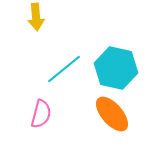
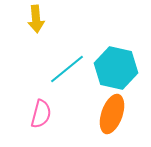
yellow arrow: moved 2 px down
cyan line: moved 3 px right
orange ellipse: rotated 60 degrees clockwise
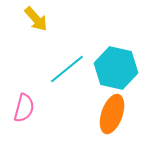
yellow arrow: rotated 36 degrees counterclockwise
pink semicircle: moved 17 px left, 6 px up
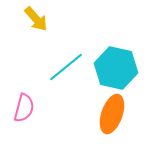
cyan line: moved 1 px left, 2 px up
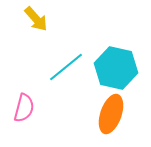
orange ellipse: moved 1 px left
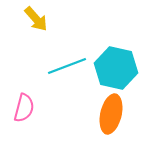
cyan line: moved 1 px right, 1 px up; rotated 18 degrees clockwise
orange ellipse: rotated 6 degrees counterclockwise
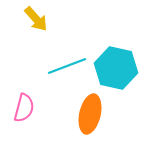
orange ellipse: moved 21 px left
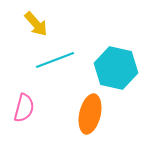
yellow arrow: moved 5 px down
cyan line: moved 12 px left, 6 px up
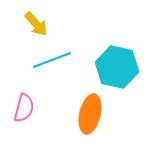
cyan line: moved 3 px left
cyan hexagon: moved 1 px right, 1 px up
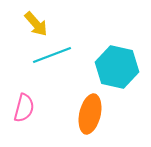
cyan line: moved 5 px up
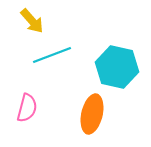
yellow arrow: moved 4 px left, 3 px up
pink semicircle: moved 3 px right
orange ellipse: moved 2 px right
